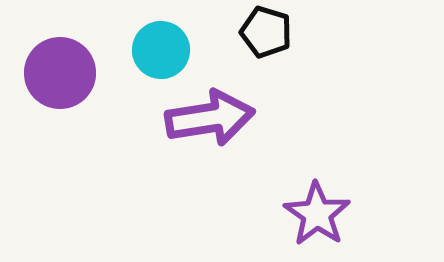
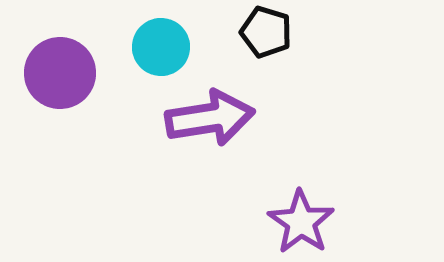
cyan circle: moved 3 px up
purple star: moved 16 px left, 8 px down
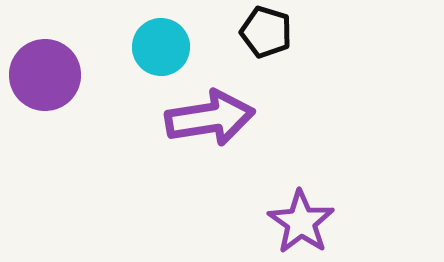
purple circle: moved 15 px left, 2 px down
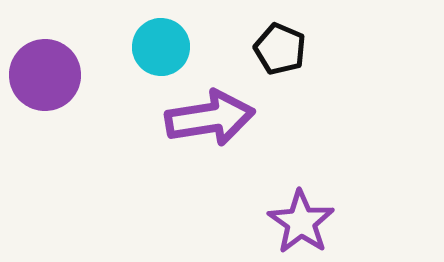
black pentagon: moved 14 px right, 17 px down; rotated 6 degrees clockwise
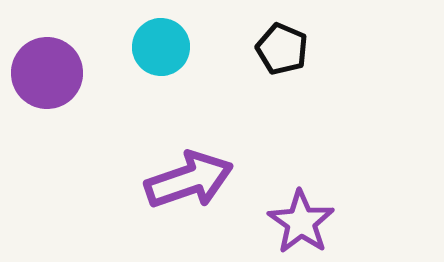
black pentagon: moved 2 px right
purple circle: moved 2 px right, 2 px up
purple arrow: moved 21 px left, 62 px down; rotated 10 degrees counterclockwise
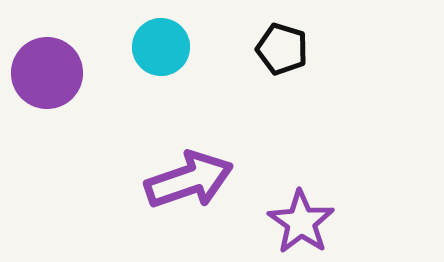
black pentagon: rotated 6 degrees counterclockwise
